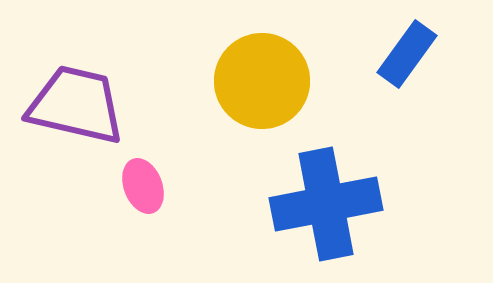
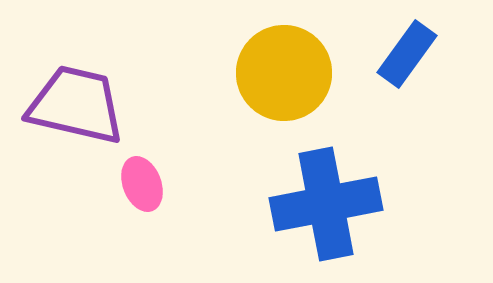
yellow circle: moved 22 px right, 8 px up
pink ellipse: moved 1 px left, 2 px up
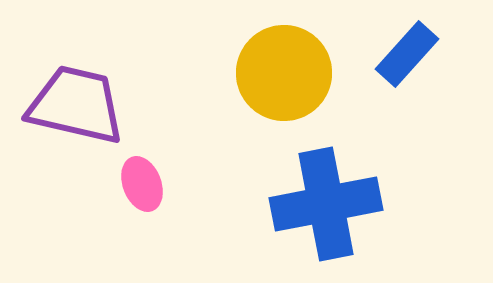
blue rectangle: rotated 6 degrees clockwise
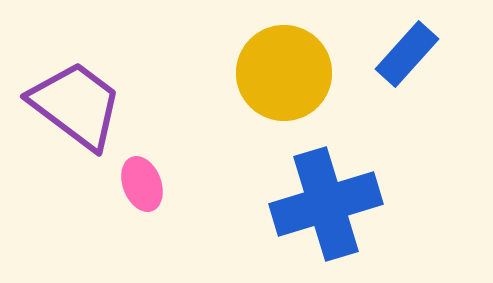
purple trapezoid: rotated 24 degrees clockwise
blue cross: rotated 6 degrees counterclockwise
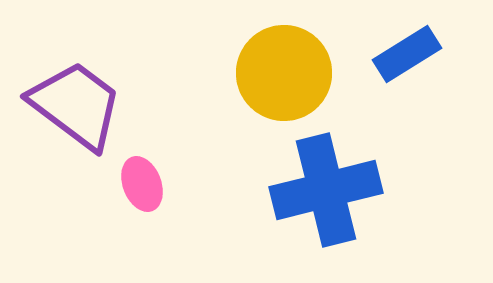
blue rectangle: rotated 16 degrees clockwise
blue cross: moved 14 px up; rotated 3 degrees clockwise
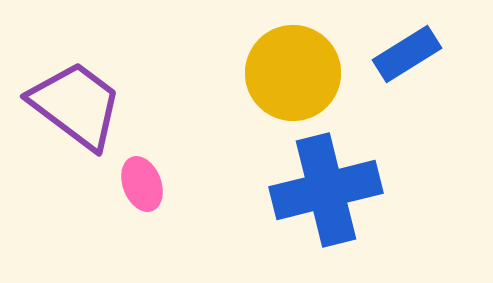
yellow circle: moved 9 px right
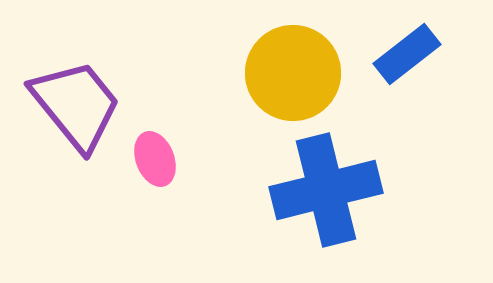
blue rectangle: rotated 6 degrees counterclockwise
purple trapezoid: rotated 14 degrees clockwise
pink ellipse: moved 13 px right, 25 px up
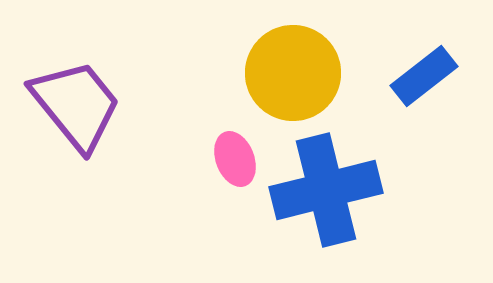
blue rectangle: moved 17 px right, 22 px down
pink ellipse: moved 80 px right
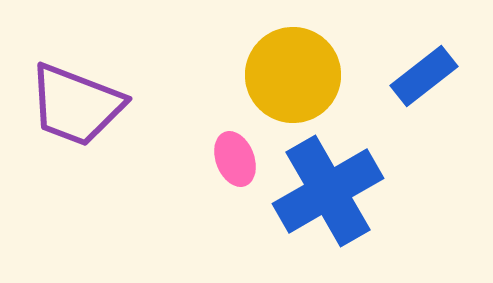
yellow circle: moved 2 px down
purple trapezoid: rotated 150 degrees clockwise
blue cross: moved 2 px right, 1 px down; rotated 16 degrees counterclockwise
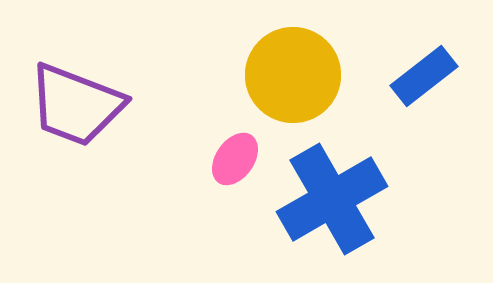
pink ellipse: rotated 56 degrees clockwise
blue cross: moved 4 px right, 8 px down
